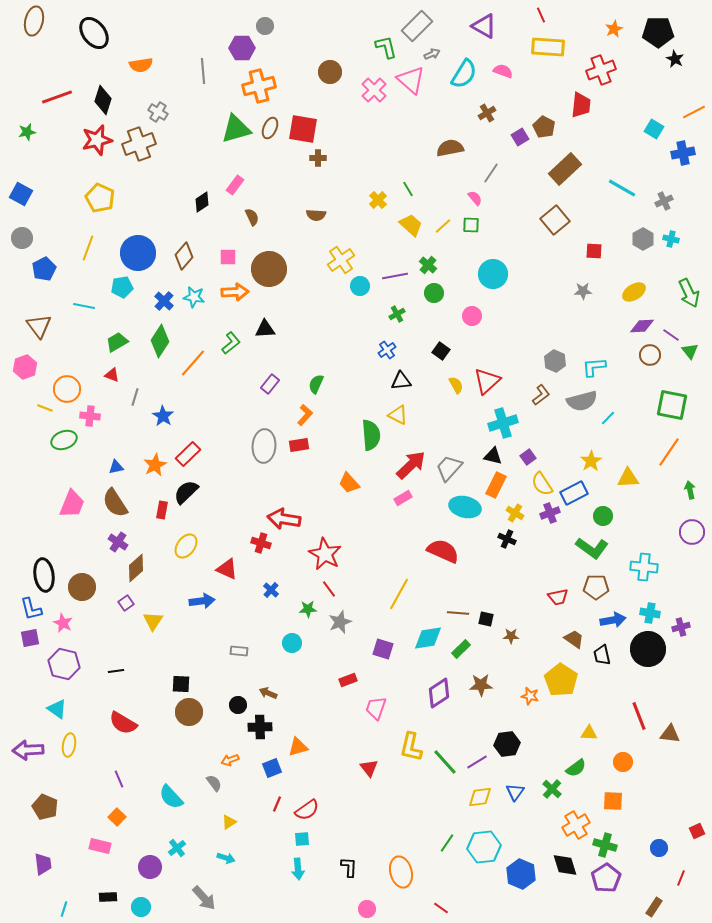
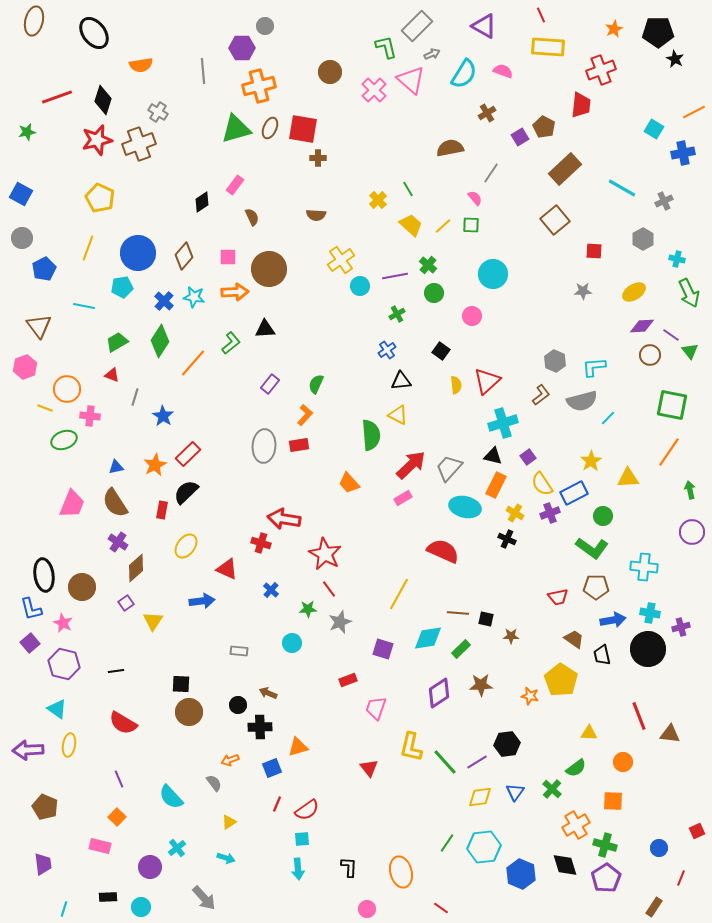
cyan cross at (671, 239): moved 6 px right, 20 px down
yellow semicircle at (456, 385): rotated 24 degrees clockwise
purple square at (30, 638): moved 5 px down; rotated 30 degrees counterclockwise
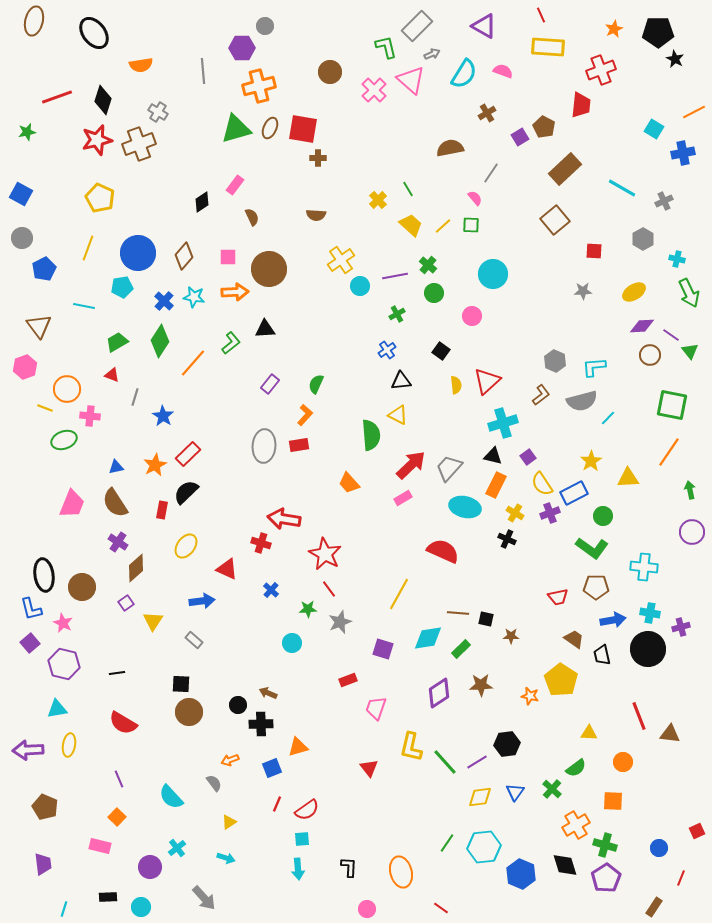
gray rectangle at (239, 651): moved 45 px left, 11 px up; rotated 36 degrees clockwise
black line at (116, 671): moved 1 px right, 2 px down
cyan triangle at (57, 709): rotated 45 degrees counterclockwise
black cross at (260, 727): moved 1 px right, 3 px up
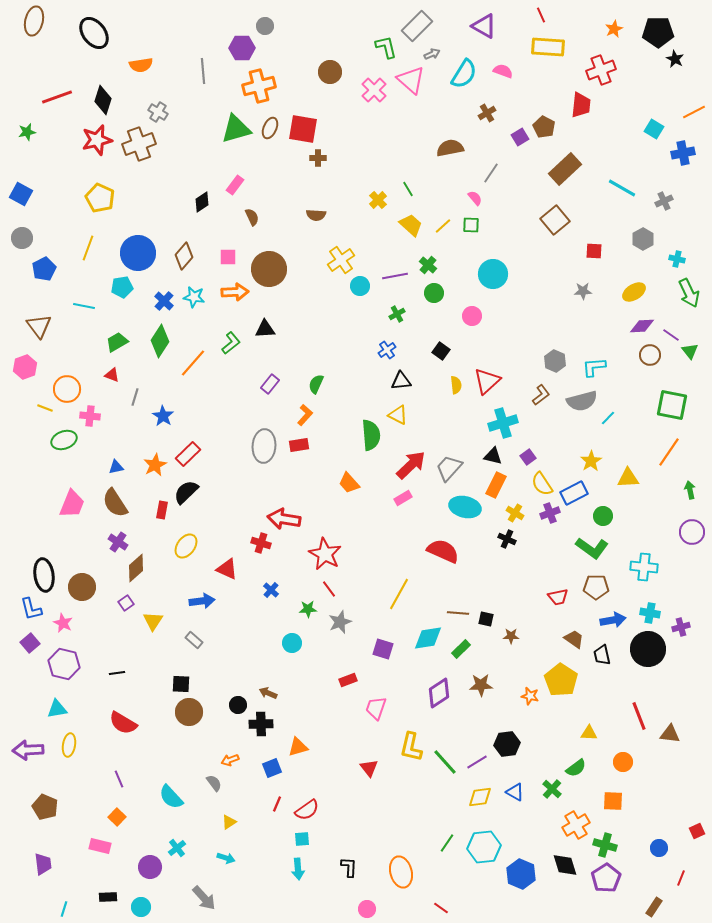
blue triangle at (515, 792): rotated 36 degrees counterclockwise
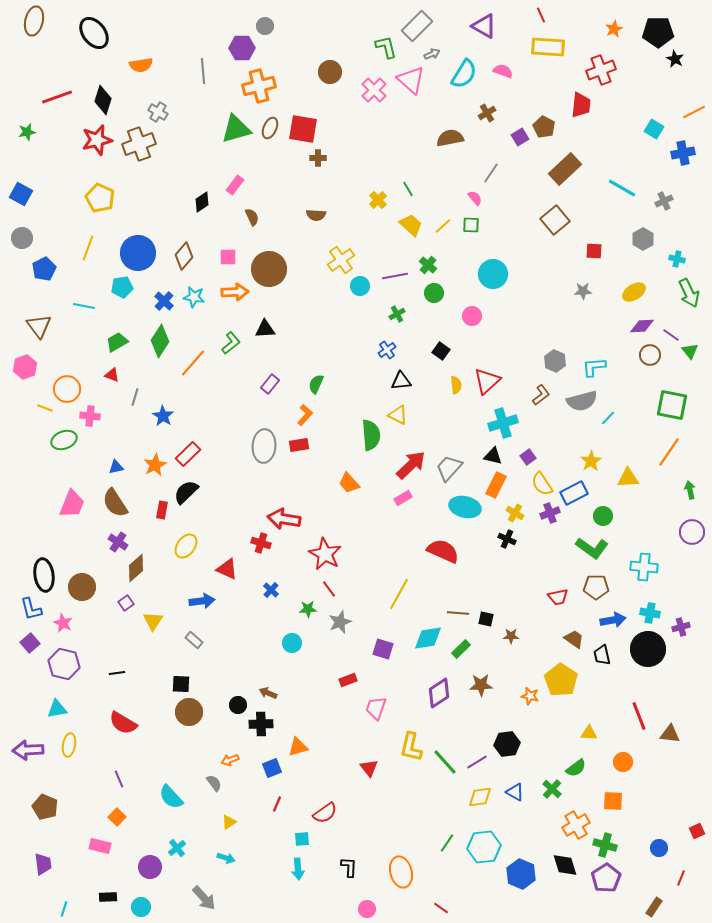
brown semicircle at (450, 148): moved 10 px up
red semicircle at (307, 810): moved 18 px right, 3 px down
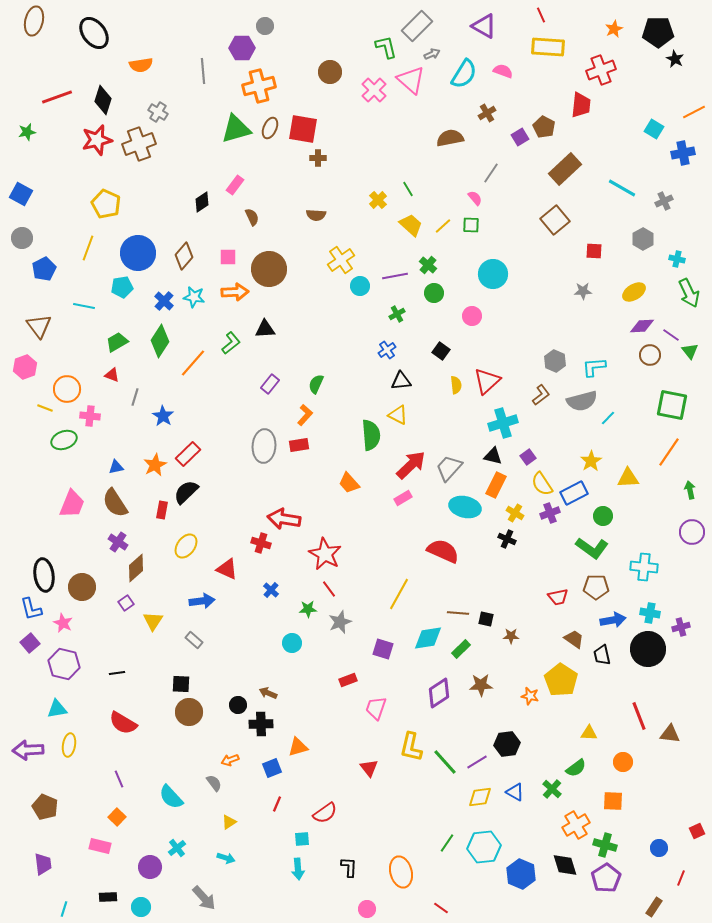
yellow pentagon at (100, 198): moved 6 px right, 6 px down
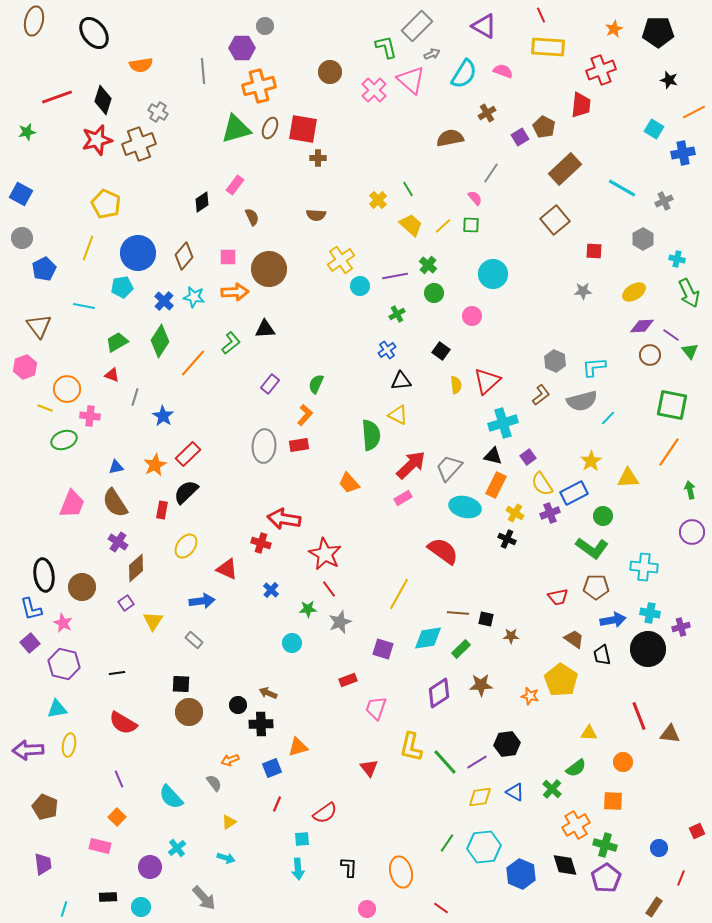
black star at (675, 59): moved 6 px left, 21 px down; rotated 12 degrees counterclockwise
red semicircle at (443, 551): rotated 12 degrees clockwise
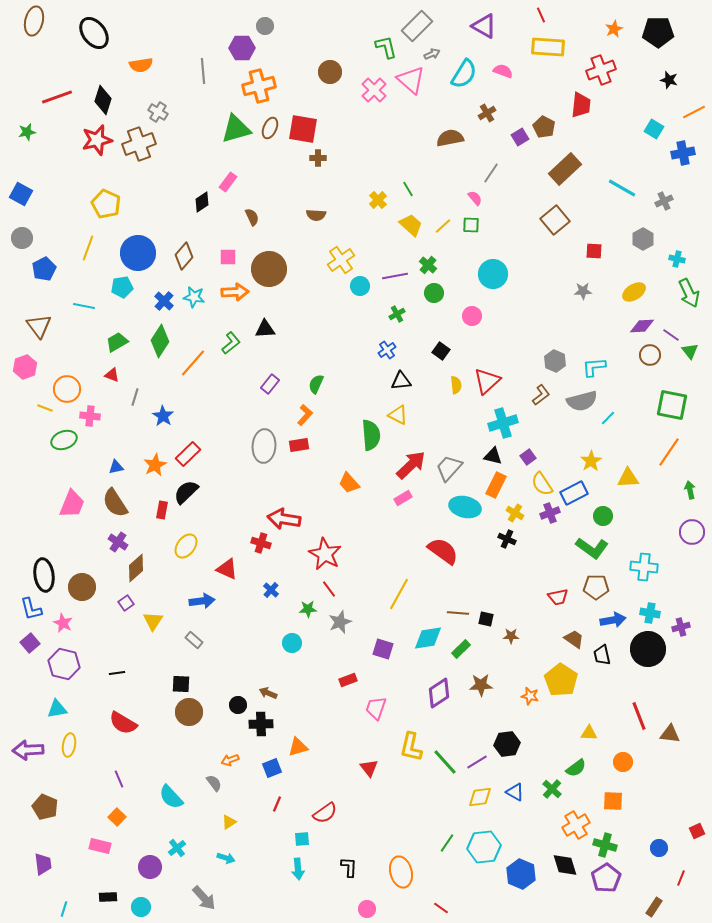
pink rectangle at (235, 185): moved 7 px left, 3 px up
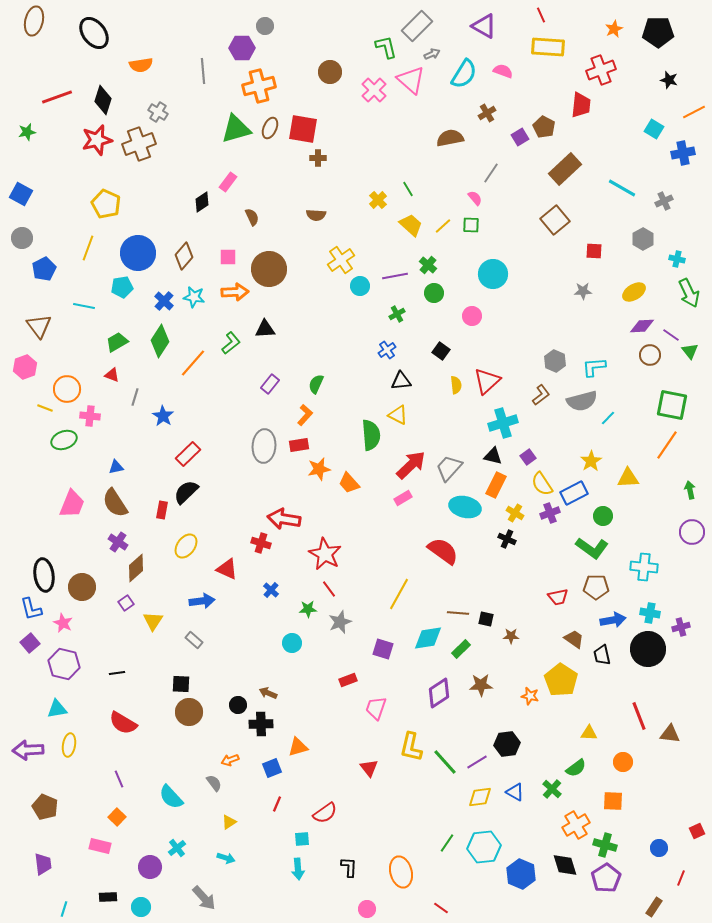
orange line at (669, 452): moved 2 px left, 7 px up
orange star at (155, 465): moved 164 px right, 4 px down; rotated 15 degrees clockwise
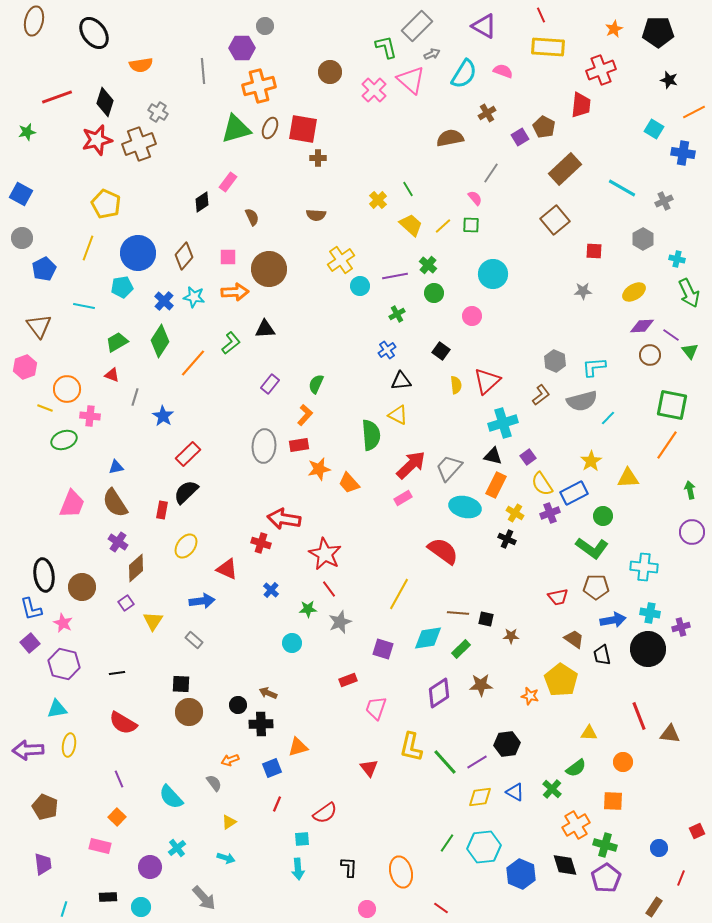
black diamond at (103, 100): moved 2 px right, 2 px down
blue cross at (683, 153): rotated 20 degrees clockwise
